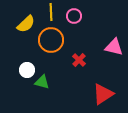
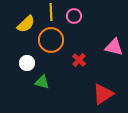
white circle: moved 7 px up
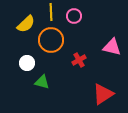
pink triangle: moved 2 px left
red cross: rotated 16 degrees clockwise
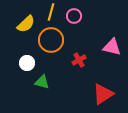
yellow line: rotated 18 degrees clockwise
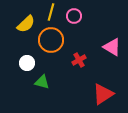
pink triangle: rotated 18 degrees clockwise
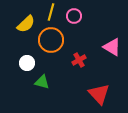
red triangle: moved 4 px left; rotated 40 degrees counterclockwise
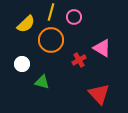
pink circle: moved 1 px down
pink triangle: moved 10 px left, 1 px down
white circle: moved 5 px left, 1 px down
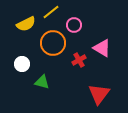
yellow line: rotated 36 degrees clockwise
pink circle: moved 8 px down
yellow semicircle: rotated 18 degrees clockwise
orange circle: moved 2 px right, 3 px down
red triangle: rotated 20 degrees clockwise
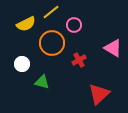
orange circle: moved 1 px left
pink triangle: moved 11 px right
red triangle: rotated 10 degrees clockwise
